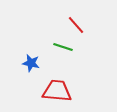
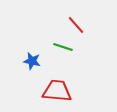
blue star: moved 1 px right, 2 px up
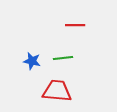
red line: moved 1 px left; rotated 48 degrees counterclockwise
green line: moved 11 px down; rotated 24 degrees counterclockwise
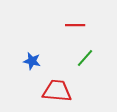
green line: moved 22 px right; rotated 42 degrees counterclockwise
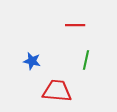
green line: moved 1 px right, 2 px down; rotated 30 degrees counterclockwise
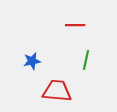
blue star: rotated 24 degrees counterclockwise
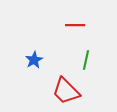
blue star: moved 2 px right, 1 px up; rotated 18 degrees counterclockwise
red trapezoid: moved 9 px right; rotated 140 degrees counterclockwise
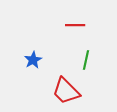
blue star: moved 1 px left
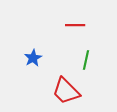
blue star: moved 2 px up
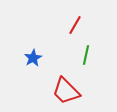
red line: rotated 60 degrees counterclockwise
green line: moved 5 px up
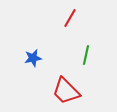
red line: moved 5 px left, 7 px up
blue star: rotated 18 degrees clockwise
